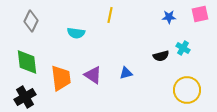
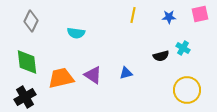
yellow line: moved 23 px right
orange trapezoid: rotated 96 degrees counterclockwise
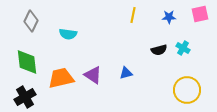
cyan semicircle: moved 8 px left, 1 px down
black semicircle: moved 2 px left, 6 px up
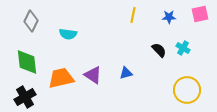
black semicircle: rotated 119 degrees counterclockwise
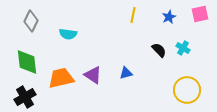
blue star: rotated 24 degrees counterclockwise
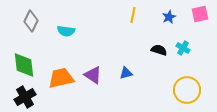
cyan semicircle: moved 2 px left, 3 px up
black semicircle: rotated 28 degrees counterclockwise
green diamond: moved 3 px left, 3 px down
